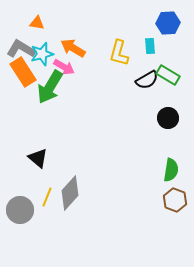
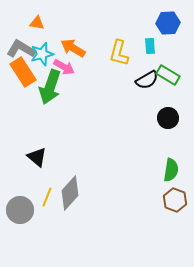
green arrow: rotated 12 degrees counterclockwise
black triangle: moved 1 px left, 1 px up
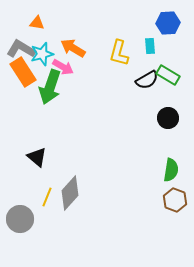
pink arrow: moved 1 px left
gray circle: moved 9 px down
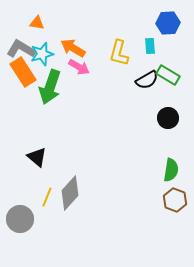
pink arrow: moved 16 px right
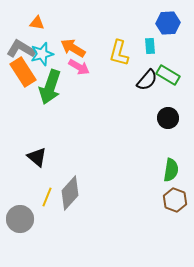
black semicircle: rotated 20 degrees counterclockwise
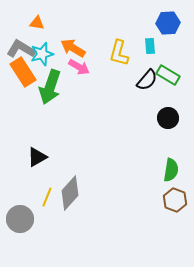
black triangle: rotated 50 degrees clockwise
